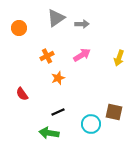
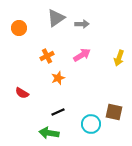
red semicircle: moved 1 px up; rotated 24 degrees counterclockwise
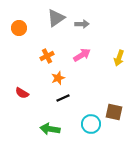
black line: moved 5 px right, 14 px up
green arrow: moved 1 px right, 4 px up
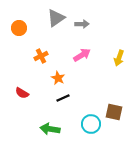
orange cross: moved 6 px left
orange star: rotated 24 degrees counterclockwise
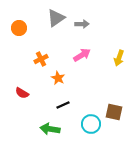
orange cross: moved 3 px down
black line: moved 7 px down
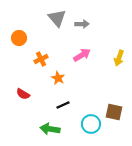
gray triangle: moved 1 px right; rotated 36 degrees counterclockwise
orange circle: moved 10 px down
red semicircle: moved 1 px right, 1 px down
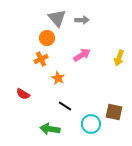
gray arrow: moved 4 px up
orange circle: moved 28 px right
black line: moved 2 px right, 1 px down; rotated 56 degrees clockwise
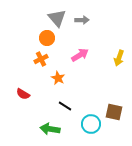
pink arrow: moved 2 px left
